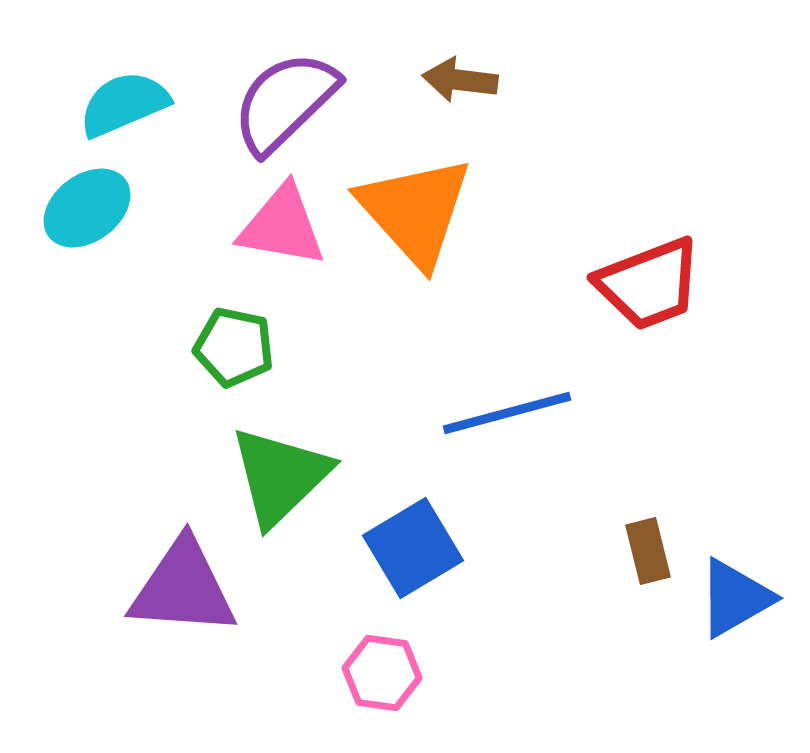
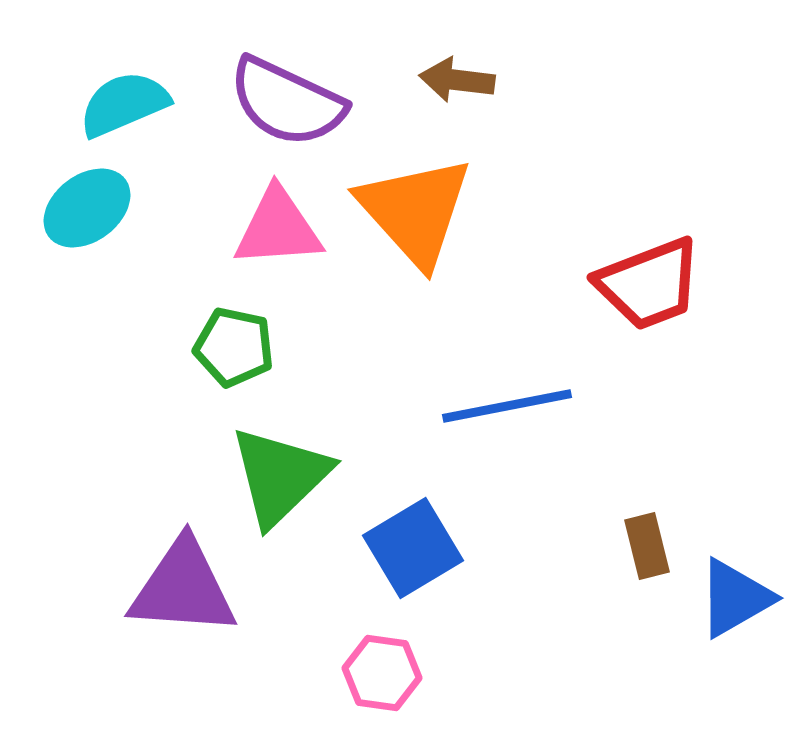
brown arrow: moved 3 px left
purple semicircle: moved 2 px right; rotated 111 degrees counterclockwise
pink triangle: moved 4 px left, 2 px down; rotated 14 degrees counterclockwise
blue line: moved 7 px up; rotated 4 degrees clockwise
brown rectangle: moved 1 px left, 5 px up
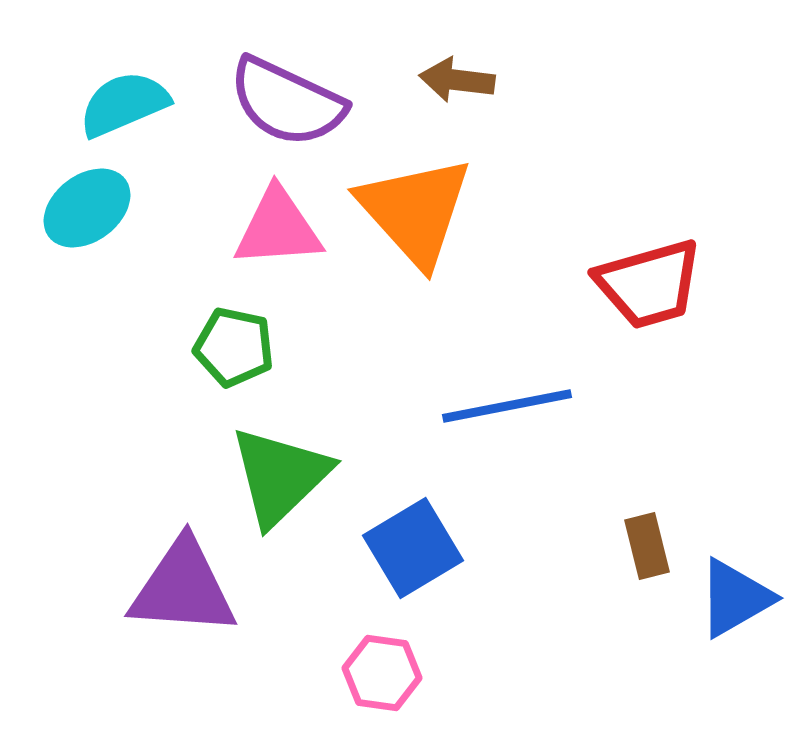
red trapezoid: rotated 5 degrees clockwise
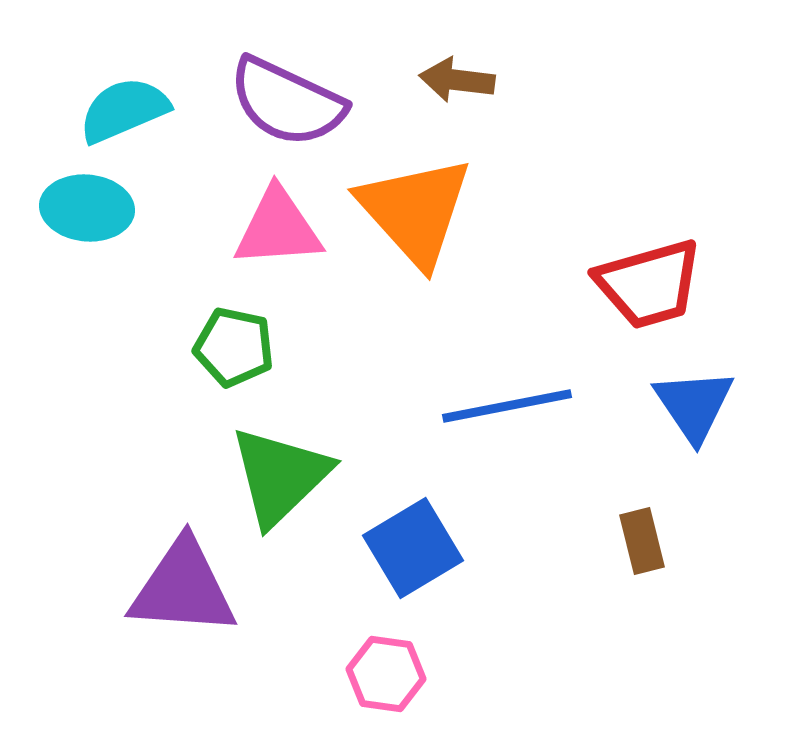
cyan semicircle: moved 6 px down
cyan ellipse: rotated 42 degrees clockwise
brown rectangle: moved 5 px left, 5 px up
blue triangle: moved 41 px left, 193 px up; rotated 34 degrees counterclockwise
pink hexagon: moved 4 px right, 1 px down
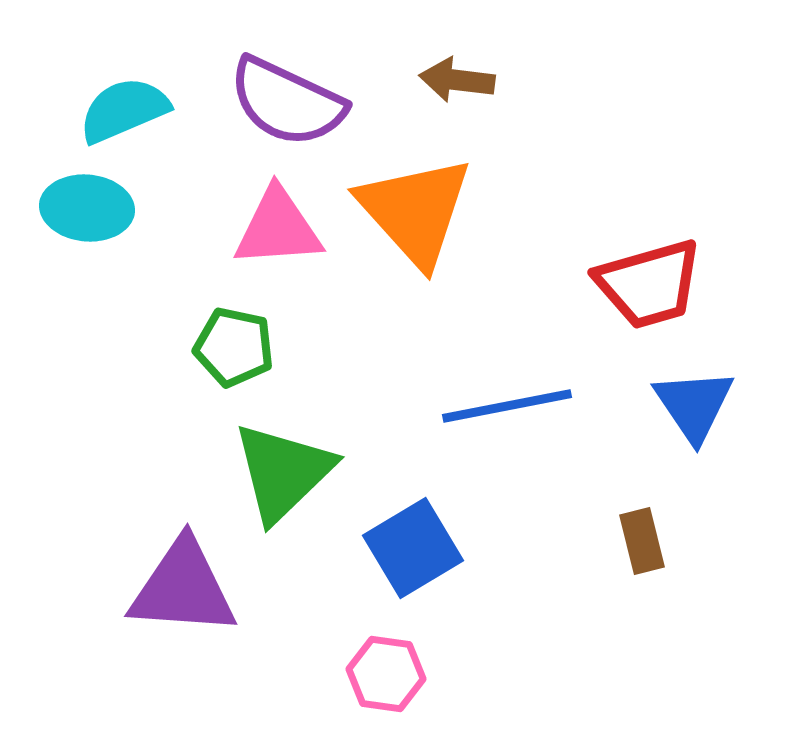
green triangle: moved 3 px right, 4 px up
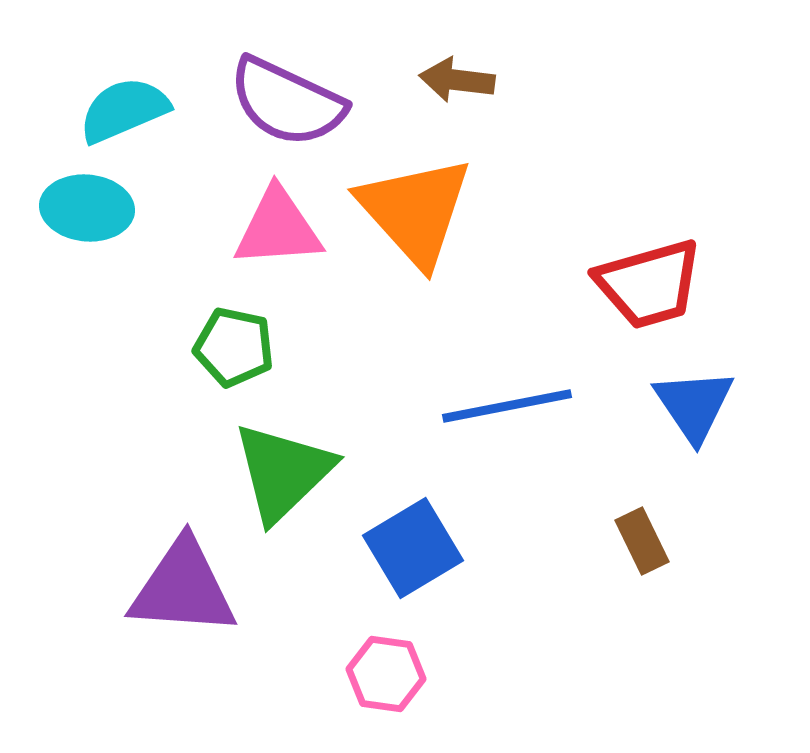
brown rectangle: rotated 12 degrees counterclockwise
